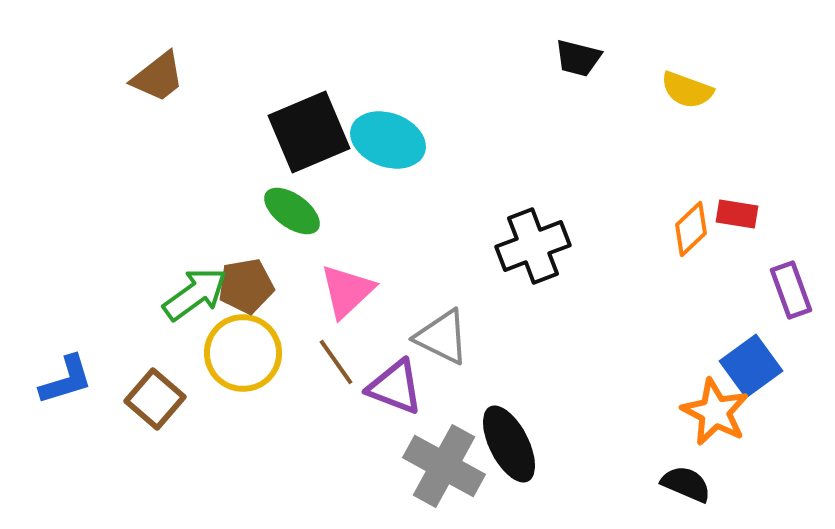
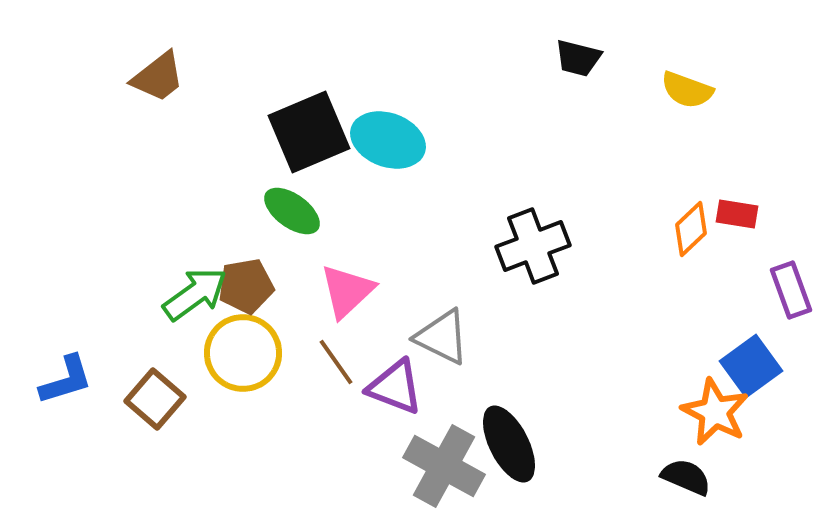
black semicircle: moved 7 px up
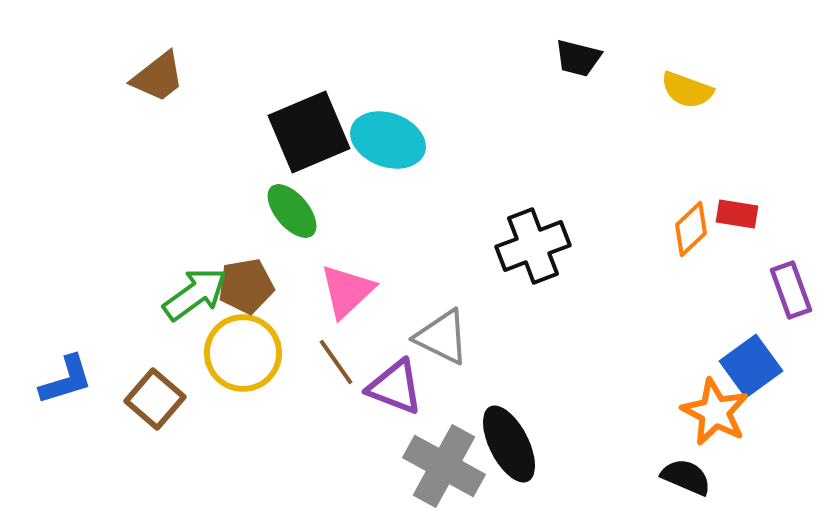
green ellipse: rotated 14 degrees clockwise
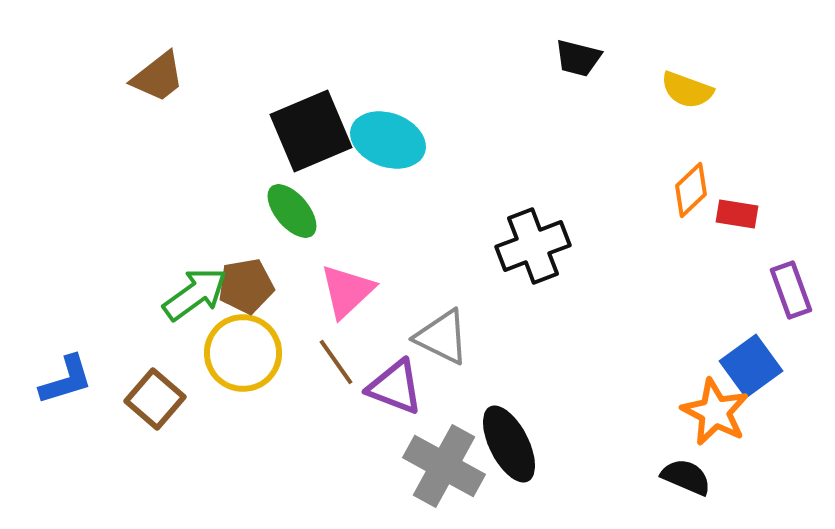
black square: moved 2 px right, 1 px up
orange diamond: moved 39 px up
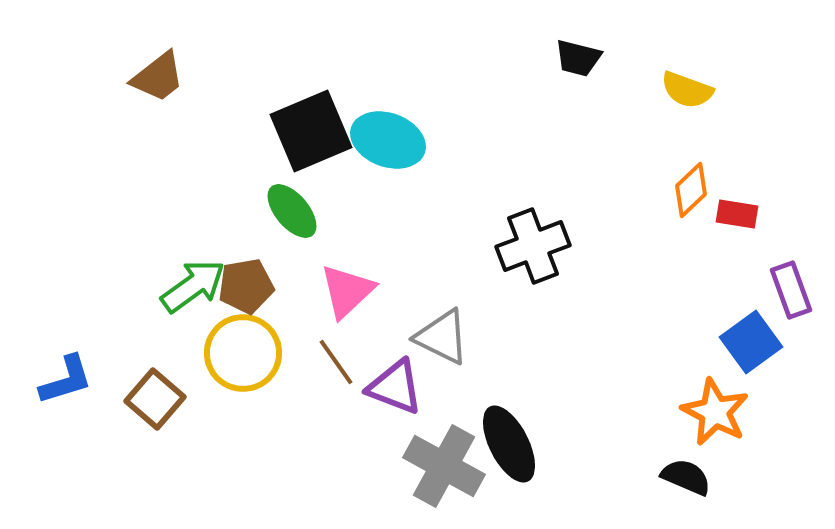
green arrow: moved 2 px left, 8 px up
blue square: moved 24 px up
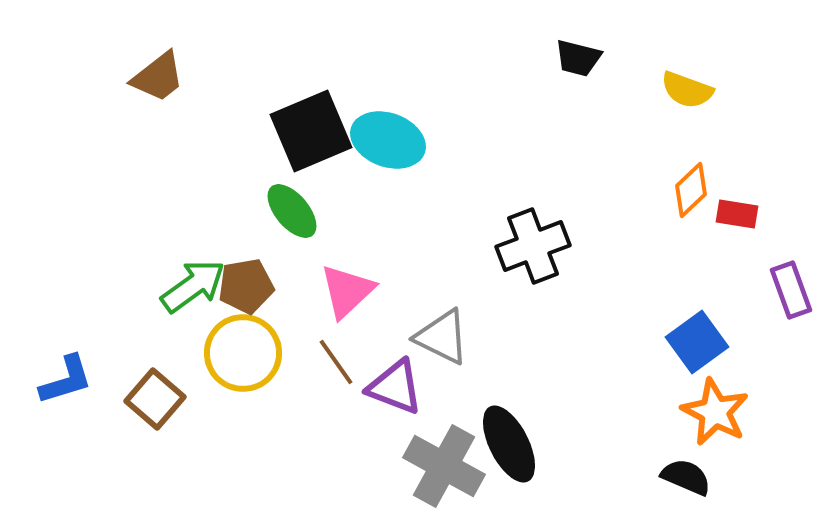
blue square: moved 54 px left
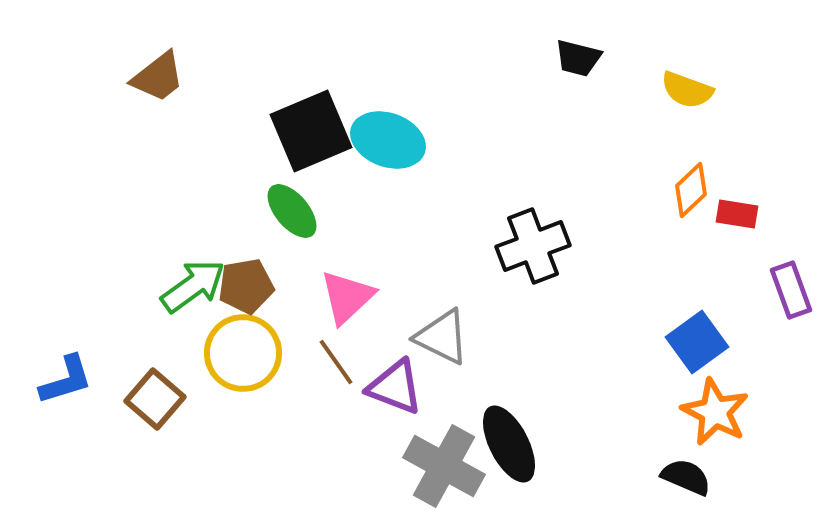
pink triangle: moved 6 px down
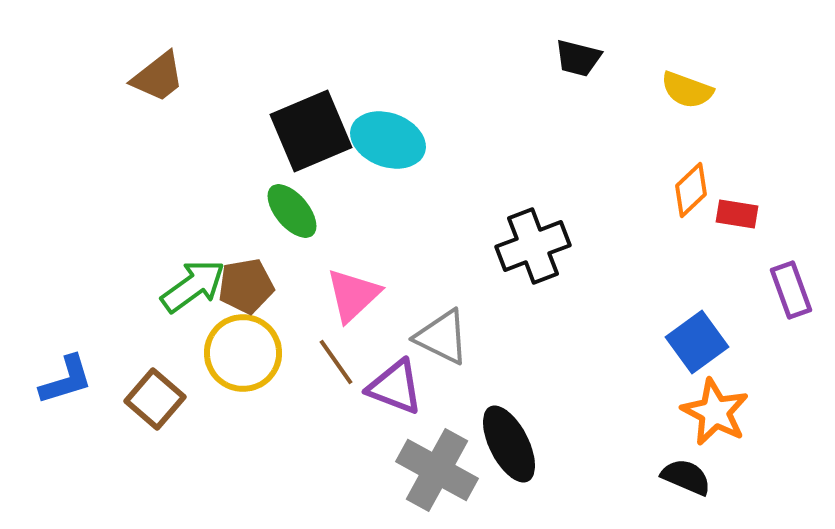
pink triangle: moved 6 px right, 2 px up
gray cross: moved 7 px left, 4 px down
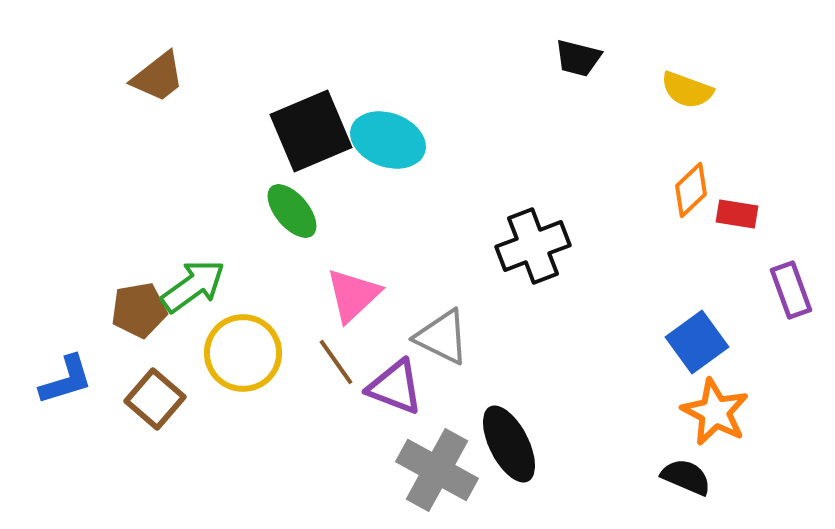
brown pentagon: moved 107 px left, 24 px down
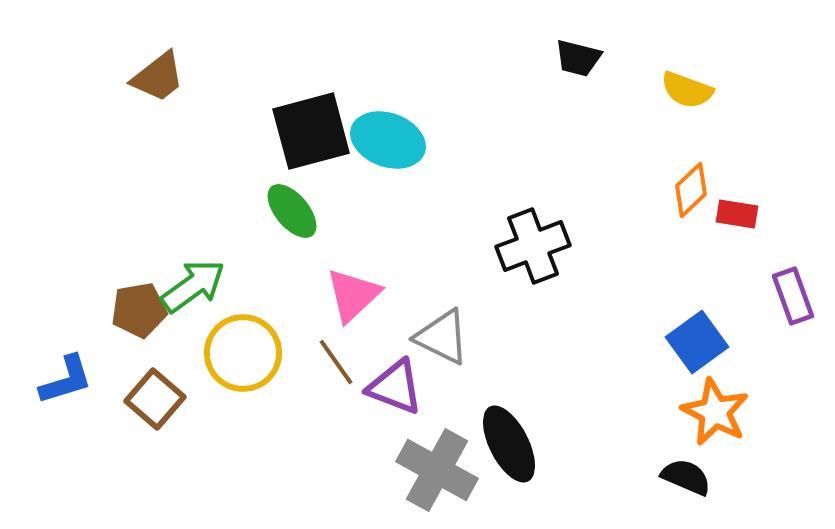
black square: rotated 8 degrees clockwise
purple rectangle: moved 2 px right, 6 px down
